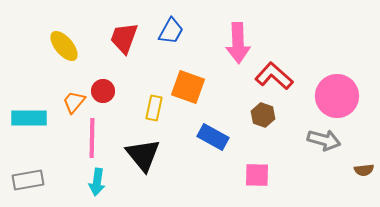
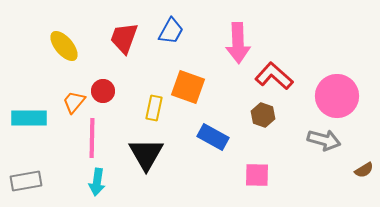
black triangle: moved 3 px right, 1 px up; rotated 9 degrees clockwise
brown semicircle: rotated 24 degrees counterclockwise
gray rectangle: moved 2 px left, 1 px down
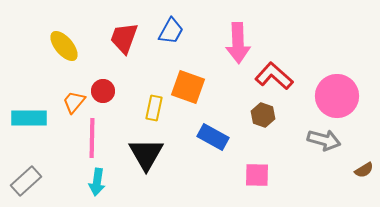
gray rectangle: rotated 32 degrees counterclockwise
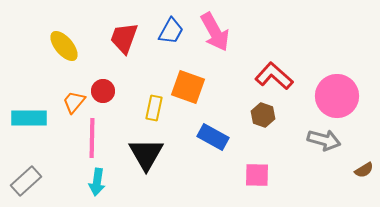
pink arrow: moved 23 px left, 11 px up; rotated 27 degrees counterclockwise
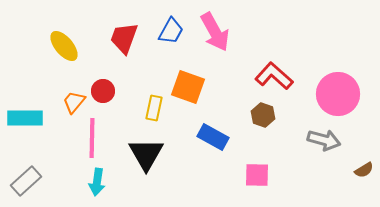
pink circle: moved 1 px right, 2 px up
cyan rectangle: moved 4 px left
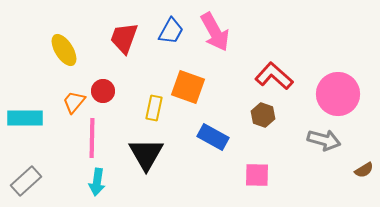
yellow ellipse: moved 4 px down; rotated 8 degrees clockwise
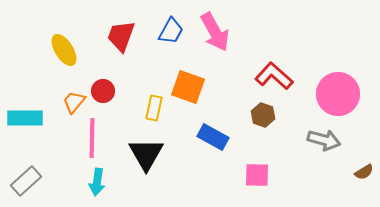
red trapezoid: moved 3 px left, 2 px up
brown semicircle: moved 2 px down
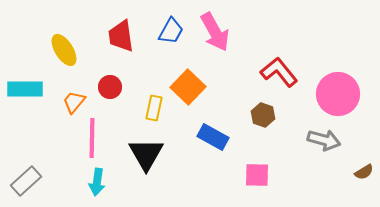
red trapezoid: rotated 28 degrees counterclockwise
red L-shape: moved 5 px right, 4 px up; rotated 9 degrees clockwise
orange square: rotated 24 degrees clockwise
red circle: moved 7 px right, 4 px up
cyan rectangle: moved 29 px up
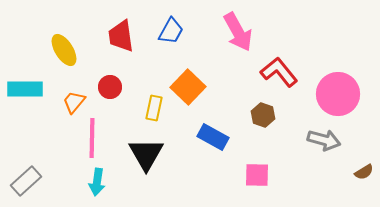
pink arrow: moved 23 px right
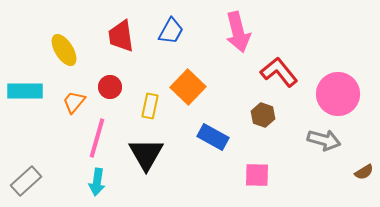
pink arrow: rotated 15 degrees clockwise
cyan rectangle: moved 2 px down
yellow rectangle: moved 4 px left, 2 px up
pink line: moved 5 px right; rotated 15 degrees clockwise
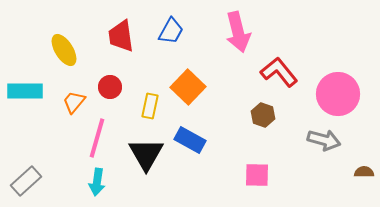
blue rectangle: moved 23 px left, 3 px down
brown semicircle: rotated 150 degrees counterclockwise
